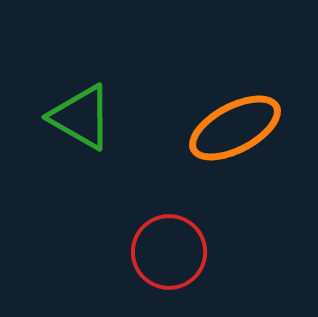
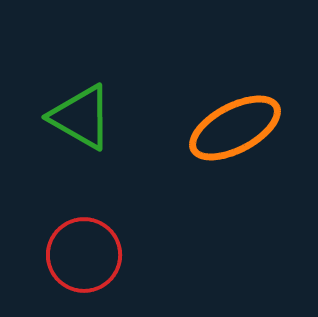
red circle: moved 85 px left, 3 px down
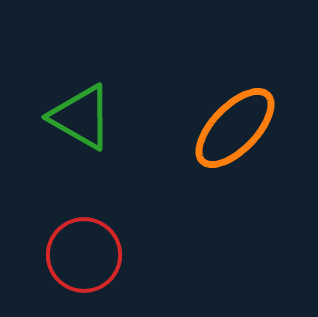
orange ellipse: rotated 18 degrees counterclockwise
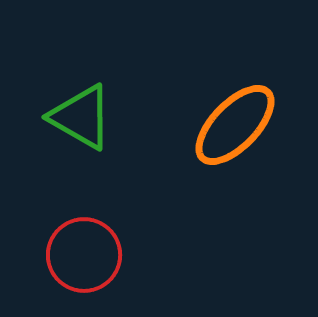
orange ellipse: moved 3 px up
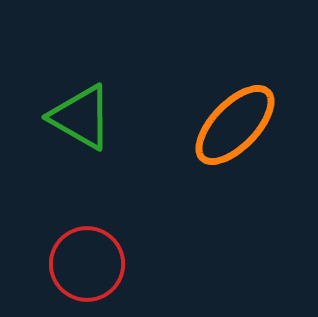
red circle: moved 3 px right, 9 px down
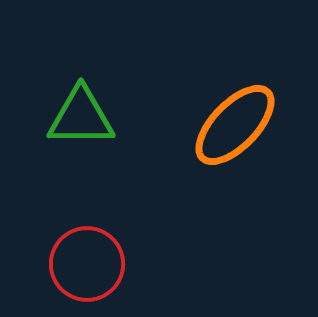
green triangle: rotated 30 degrees counterclockwise
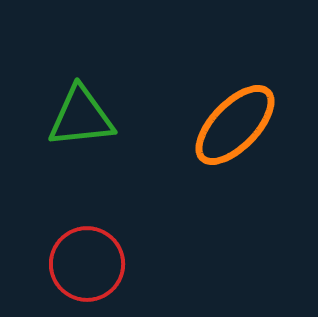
green triangle: rotated 6 degrees counterclockwise
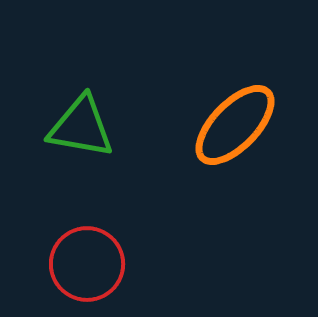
green triangle: moved 10 px down; rotated 16 degrees clockwise
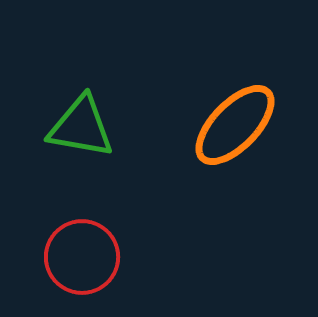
red circle: moved 5 px left, 7 px up
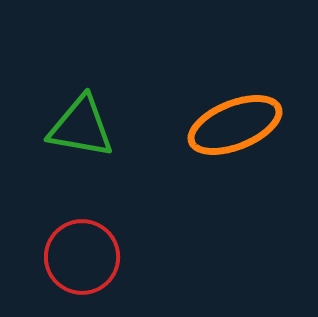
orange ellipse: rotated 24 degrees clockwise
